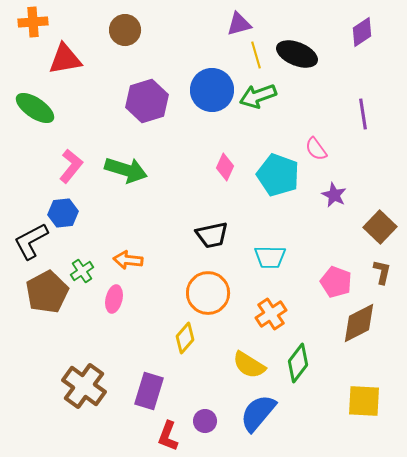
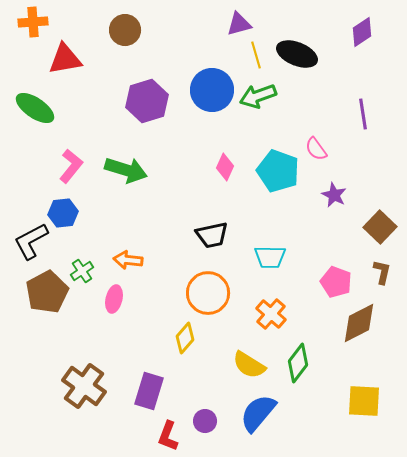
cyan pentagon at (278, 175): moved 4 px up
orange cross at (271, 314): rotated 16 degrees counterclockwise
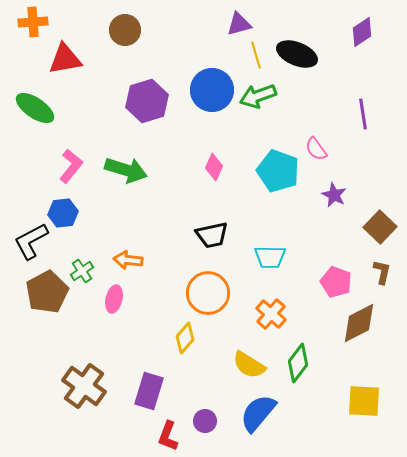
pink diamond at (225, 167): moved 11 px left
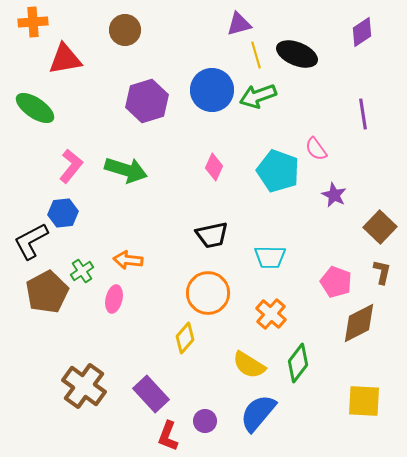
purple rectangle at (149, 391): moved 2 px right, 3 px down; rotated 60 degrees counterclockwise
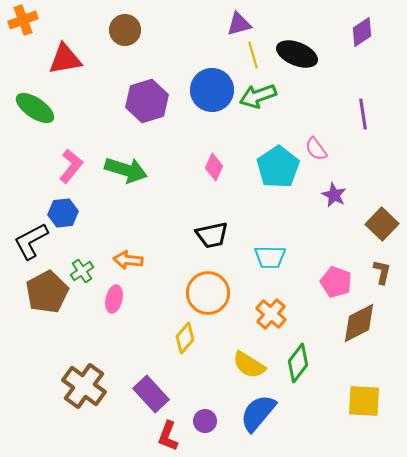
orange cross at (33, 22): moved 10 px left, 2 px up; rotated 16 degrees counterclockwise
yellow line at (256, 55): moved 3 px left
cyan pentagon at (278, 171): moved 4 px up; rotated 18 degrees clockwise
brown square at (380, 227): moved 2 px right, 3 px up
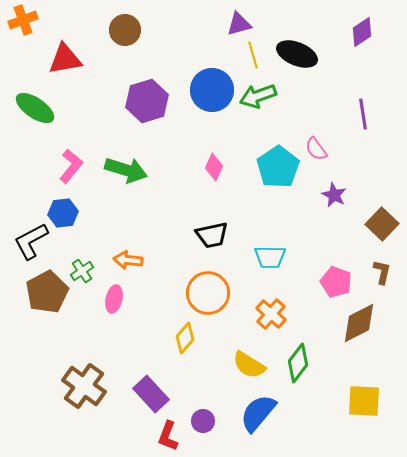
purple circle at (205, 421): moved 2 px left
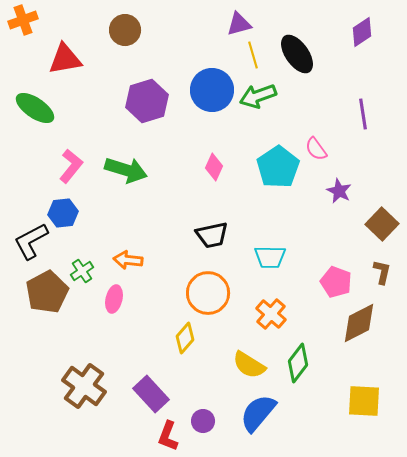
black ellipse at (297, 54): rotated 33 degrees clockwise
purple star at (334, 195): moved 5 px right, 4 px up
